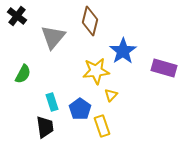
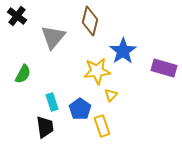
yellow star: moved 1 px right
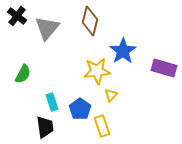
gray triangle: moved 6 px left, 9 px up
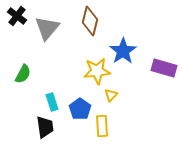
yellow rectangle: rotated 15 degrees clockwise
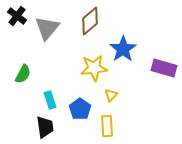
brown diamond: rotated 36 degrees clockwise
blue star: moved 2 px up
yellow star: moved 3 px left, 3 px up
cyan rectangle: moved 2 px left, 2 px up
yellow rectangle: moved 5 px right
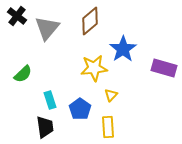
green semicircle: rotated 18 degrees clockwise
yellow rectangle: moved 1 px right, 1 px down
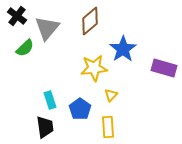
green semicircle: moved 2 px right, 26 px up
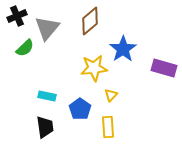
black cross: rotated 30 degrees clockwise
cyan rectangle: moved 3 px left, 4 px up; rotated 60 degrees counterclockwise
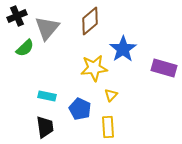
blue pentagon: rotated 10 degrees counterclockwise
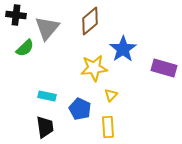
black cross: moved 1 px left, 1 px up; rotated 30 degrees clockwise
